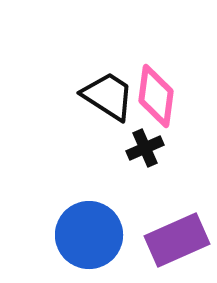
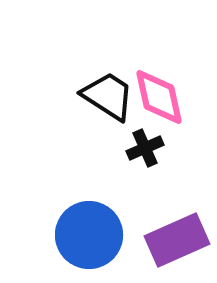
pink diamond: moved 3 px right, 1 px down; rotated 20 degrees counterclockwise
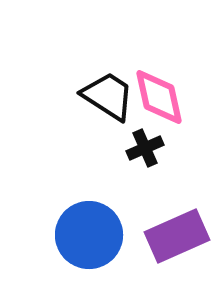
purple rectangle: moved 4 px up
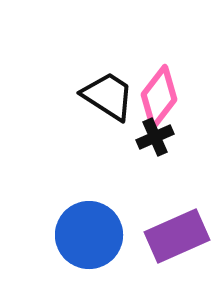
pink diamond: rotated 50 degrees clockwise
black cross: moved 10 px right, 11 px up
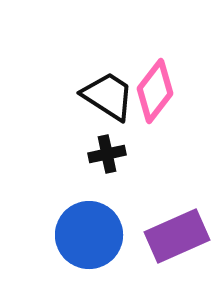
pink diamond: moved 4 px left, 6 px up
black cross: moved 48 px left, 17 px down; rotated 12 degrees clockwise
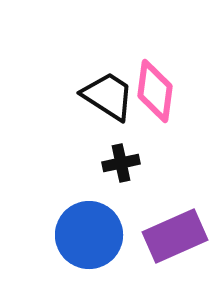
pink diamond: rotated 30 degrees counterclockwise
black cross: moved 14 px right, 9 px down
purple rectangle: moved 2 px left
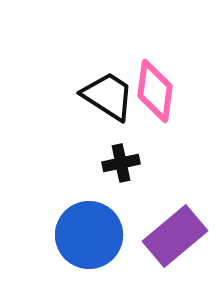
purple rectangle: rotated 16 degrees counterclockwise
